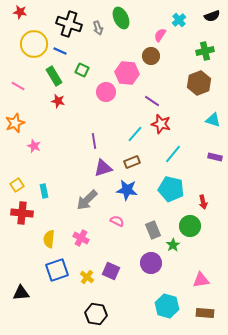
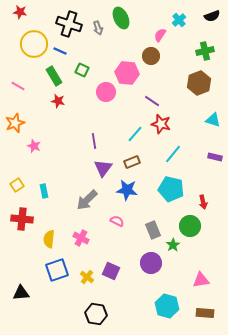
purple triangle at (103, 168): rotated 36 degrees counterclockwise
red cross at (22, 213): moved 6 px down
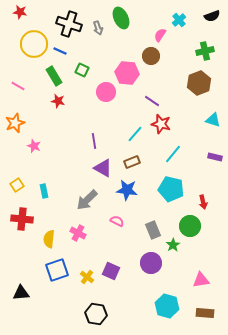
purple triangle at (103, 168): rotated 36 degrees counterclockwise
pink cross at (81, 238): moved 3 px left, 5 px up
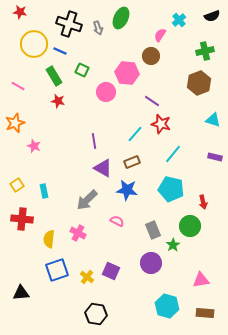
green ellipse at (121, 18): rotated 50 degrees clockwise
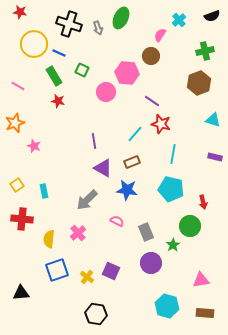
blue line at (60, 51): moved 1 px left, 2 px down
cyan line at (173, 154): rotated 30 degrees counterclockwise
gray rectangle at (153, 230): moved 7 px left, 2 px down
pink cross at (78, 233): rotated 21 degrees clockwise
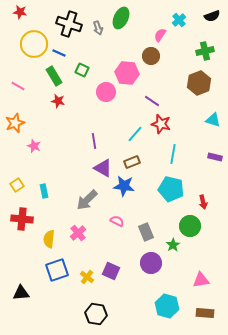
blue star at (127, 190): moved 3 px left, 4 px up
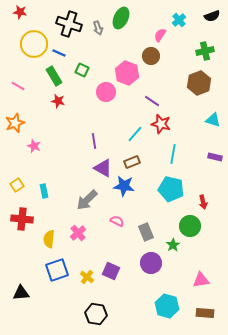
pink hexagon at (127, 73): rotated 15 degrees clockwise
